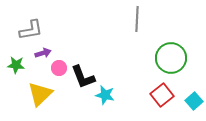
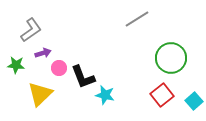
gray line: rotated 55 degrees clockwise
gray L-shape: rotated 25 degrees counterclockwise
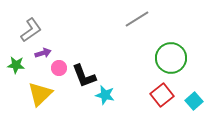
black L-shape: moved 1 px right, 1 px up
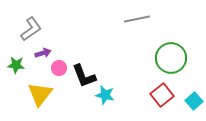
gray line: rotated 20 degrees clockwise
gray L-shape: moved 1 px up
yellow triangle: rotated 8 degrees counterclockwise
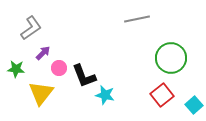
gray L-shape: moved 1 px up
purple arrow: rotated 28 degrees counterclockwise
green star: moved 4 px down
yellow triangle: moved 1 px right, 1 px up
cyan square: moved 4 px down
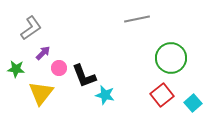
cyan square: moved 1 px left, 2 px up
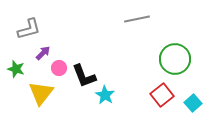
gray L-shape: moved 2 px left, 1 px down; rotated 20 degrees clockwise
green circle: moved 4 px right, 1 px down
green star: rotated 12 degrees clockwise
cyan star: rotated 18 degrees clockwise
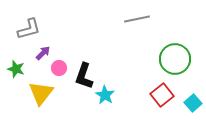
black L-shape: rotated 40 degrees clockwise
